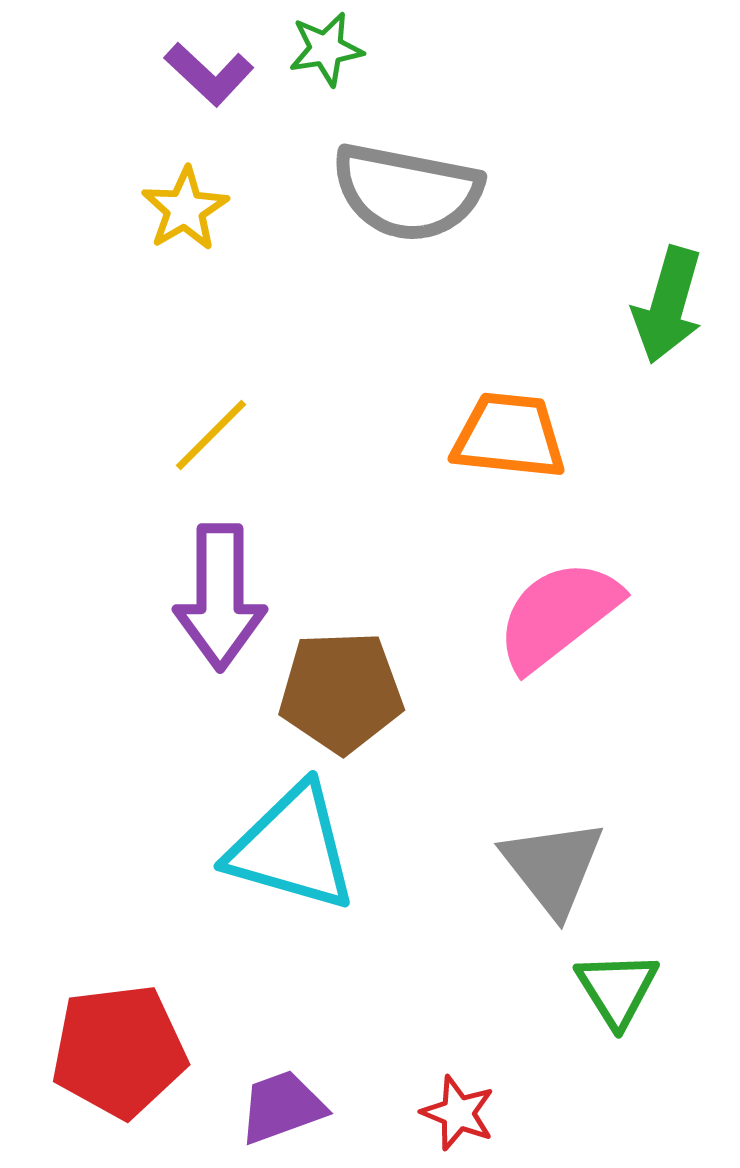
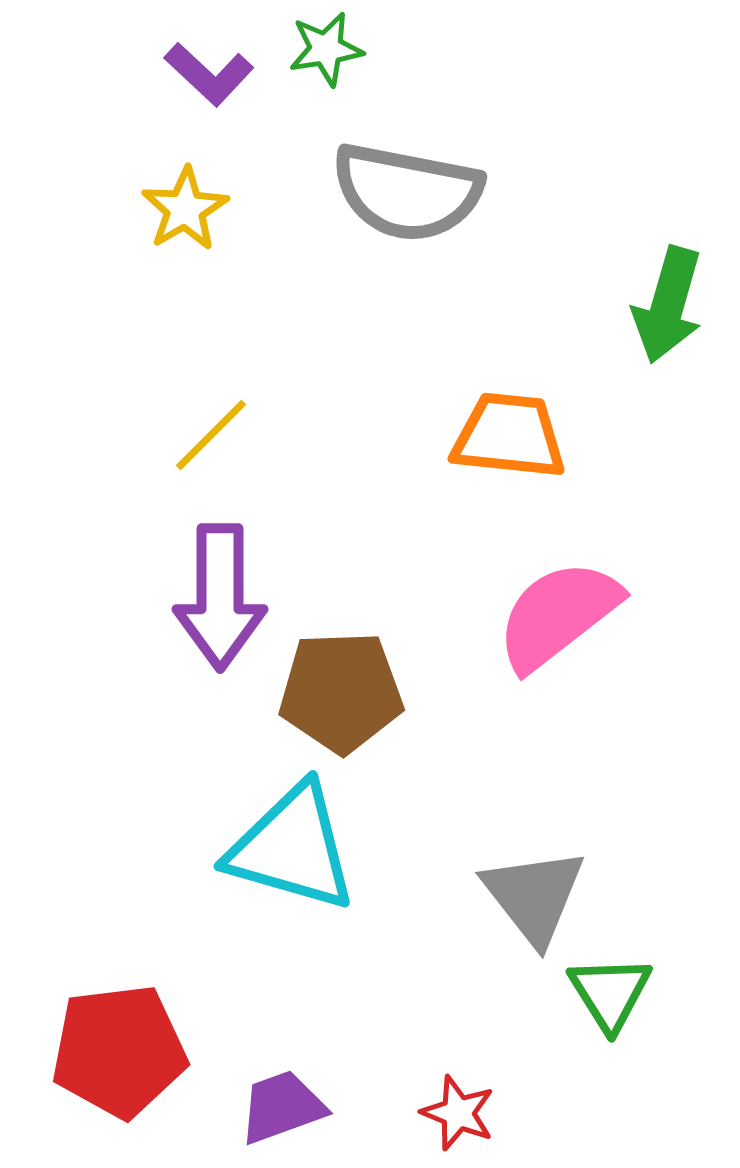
gray triangle: moved 19 px left, 29 px down
green triangle: moved 7 px left, 4 px down
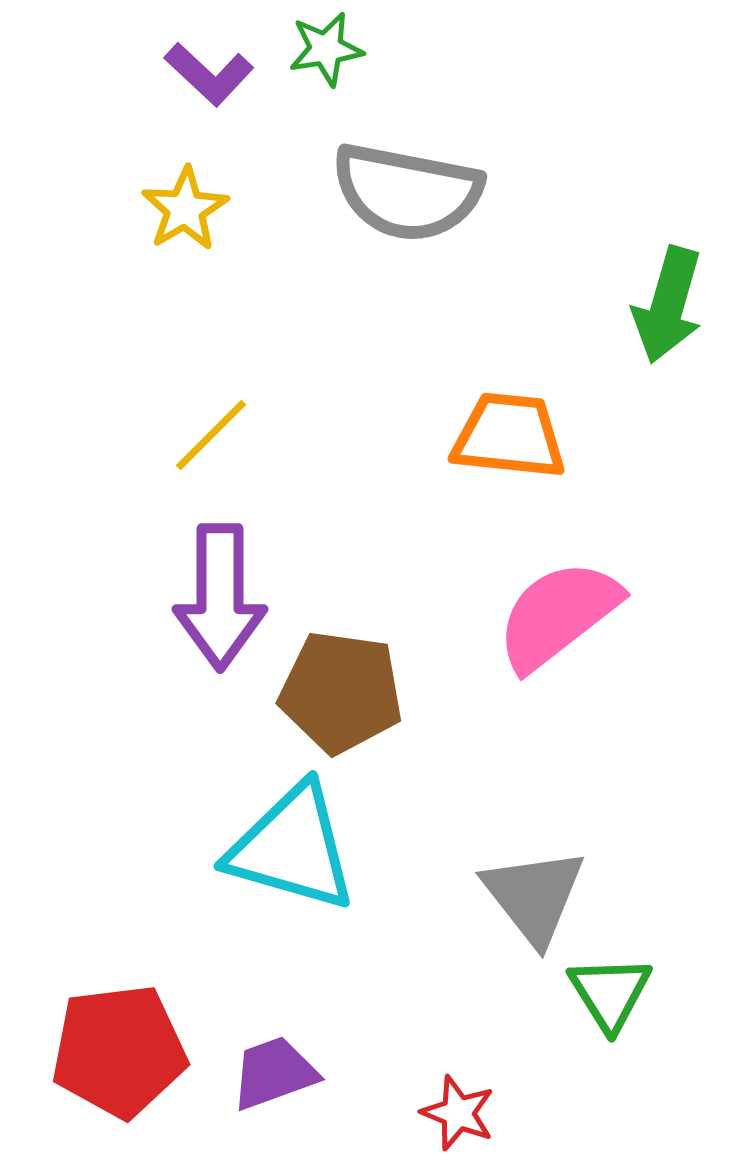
brown pentagon: rotated 10 degrees clockwise
purple trapezoid: moved 8 px left, 34 px up
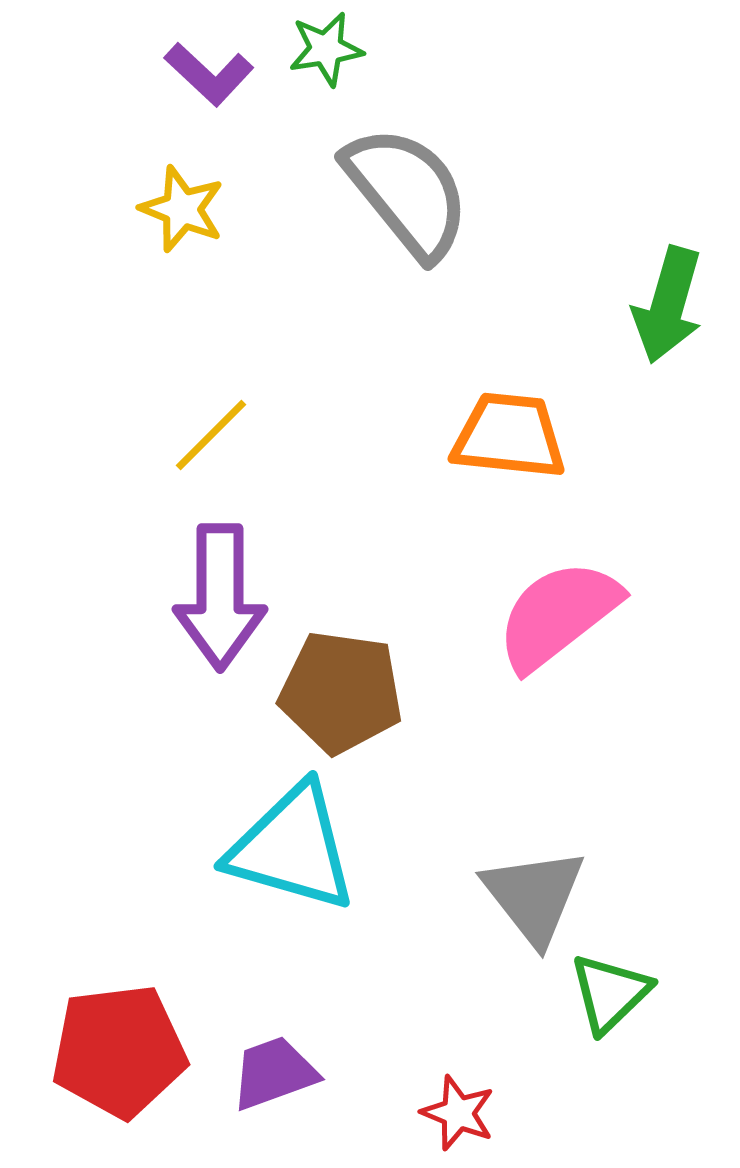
gray semicircle: rotated 140 degrees counterclockwise
yellow star: moved 3 px left; rotated 20 degrees counterclockwise
green triangle: rotated 18 degrees clockwise
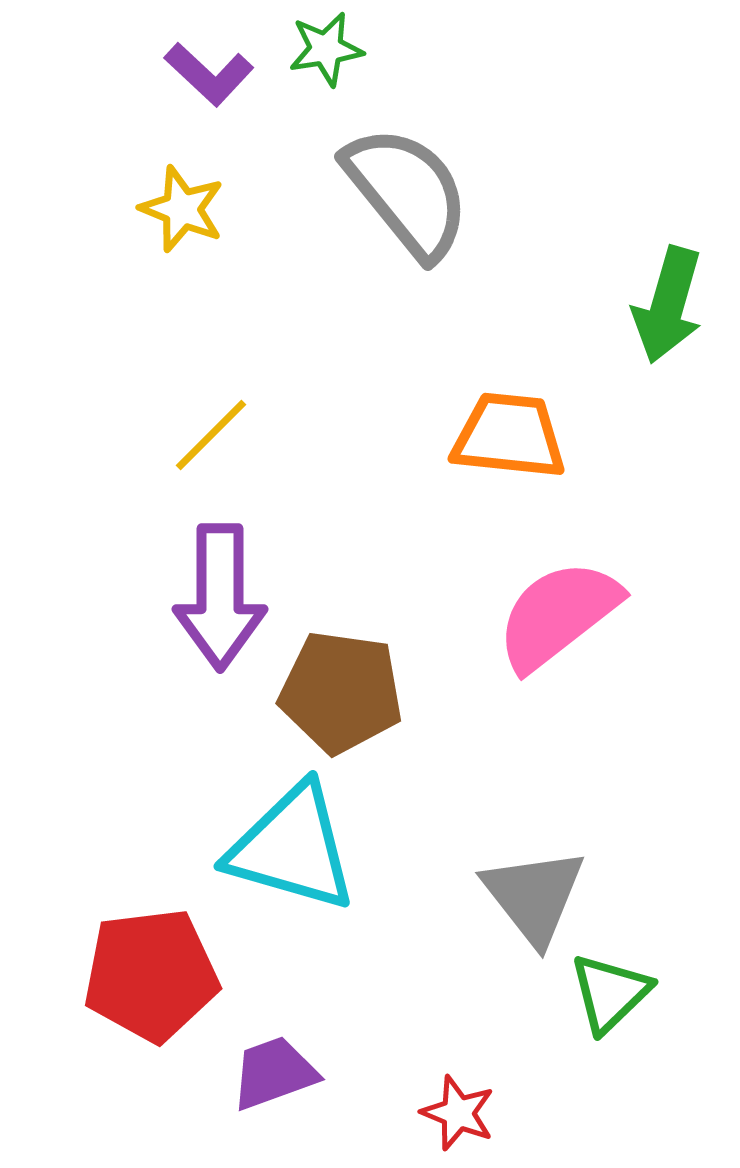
red pentagon: moved 32 px right, 76 px up
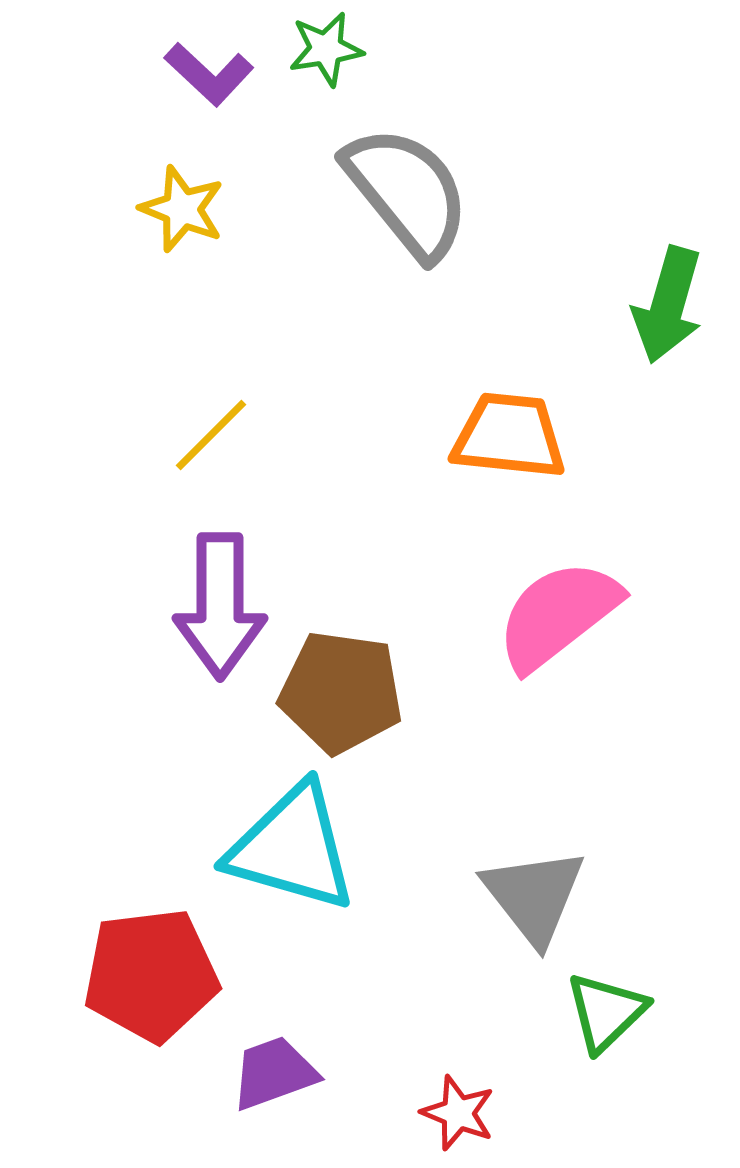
purple arrow: moved 9 px down
green triangle: moved 4 px left, 19 px down
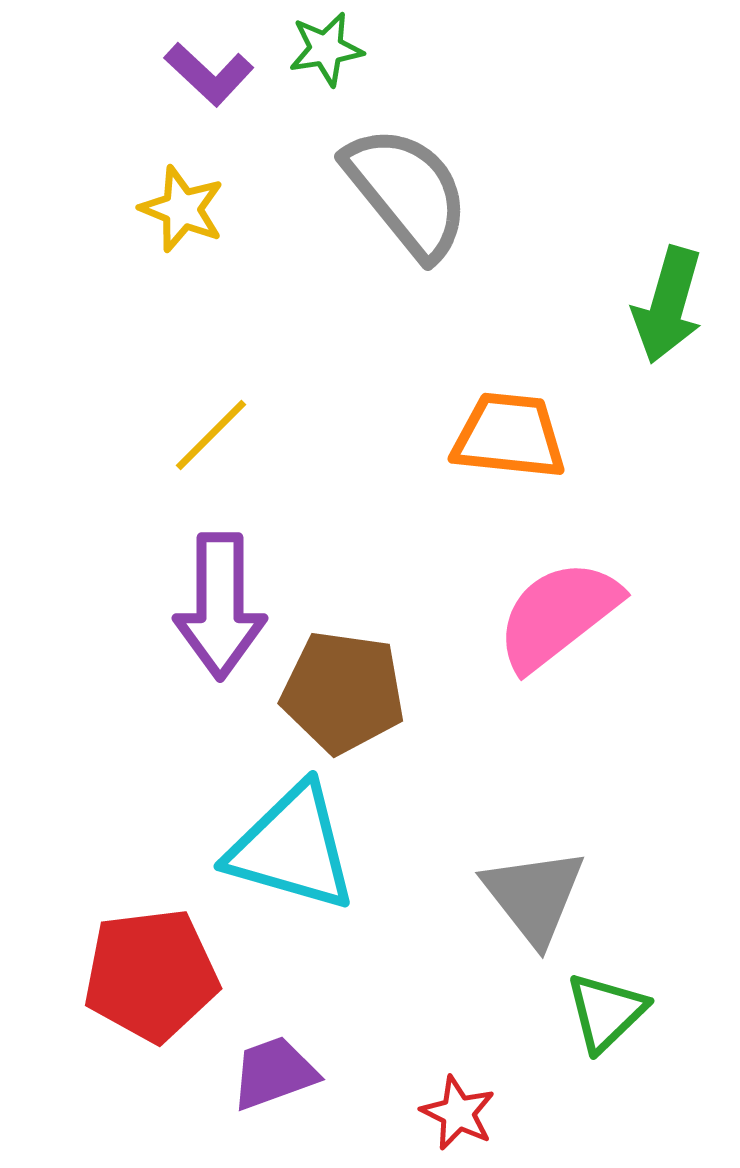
brown pentagon: moved 2 px right
red star: rotated 4 degrees clockwise
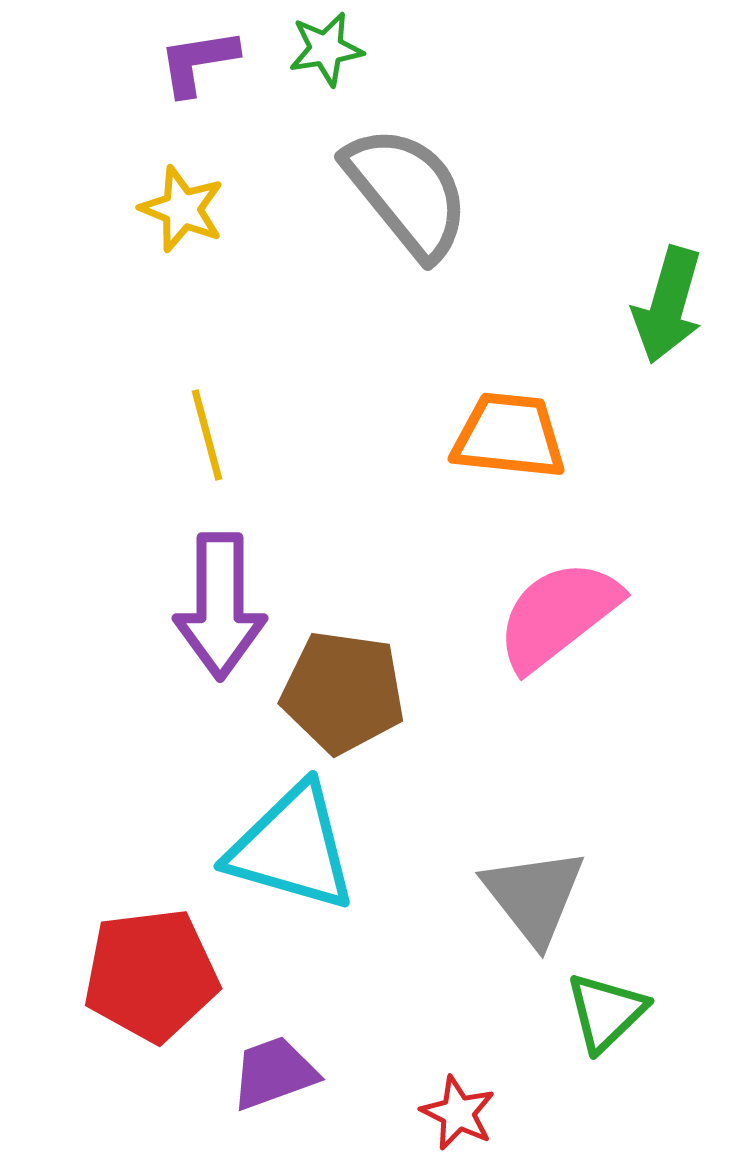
purple L-shape: moved 11 px left, 12 px up; rotated 128 degrees clockwise
yellow line: moved 4 px left; rotated 60 degrees counterclockwise
